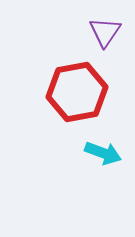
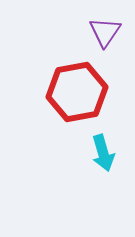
cyan arrow: rotated 54 degrees clockwise
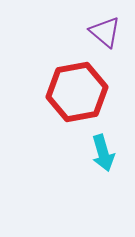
purple triangle: rotated 24 degrees counterclockwise
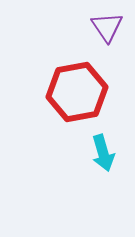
purple triangle: moved 2 px right, 5 px up; rotated 16 degrees clockwise
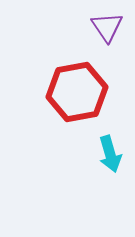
cyan arrow: moved 7 px right, 1 px down
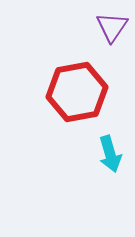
purple triangle: moved 5 px right; rotated 8 degrees clockwise
